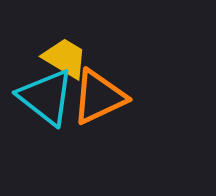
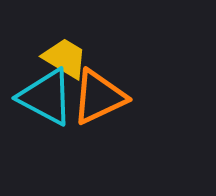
cyan triangle: rotated 10 degrees counterclockwise
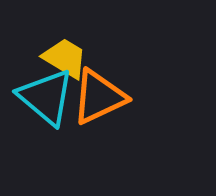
cyan triangle: rotated 12 degrees clockwise
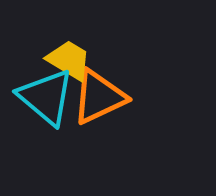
yellow trapezoid: moved 4 px right, 2 px down
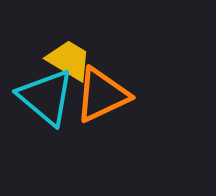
orange triangle: moved 3 px right, 2 px up
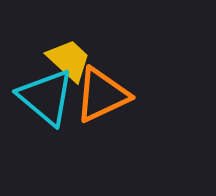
yellow trapezoid: rotated 12 degrees clockwise
